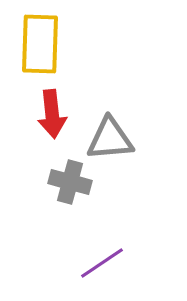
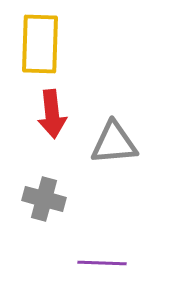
gray triangle: moved 4 px right, 4 px down
gray cross: moved 26 px left, 17 px down
purple line: rotated 36 degrees clockwise
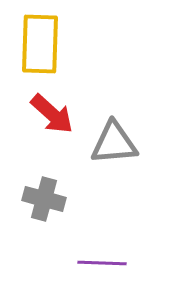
red arrow: rotated 42 degrees counterclockwise
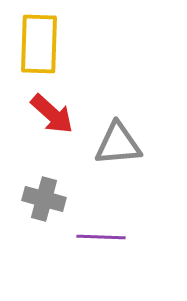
yellow rectangle: moved 1 px left
gray triangle: moved 4 px right, 1 px down
purple line: moved 1 px left, 26 px up
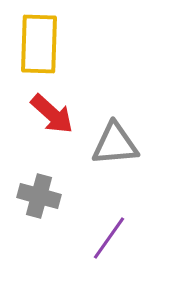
gray triangle: moved 3 px left
gray cross: moved 5 px left, 3 px up
purple line: moved 8 px right, 1 px down; rotated 57 degrees counterclockwise
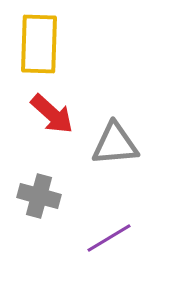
purple line: rotated 24 degrees clockwise
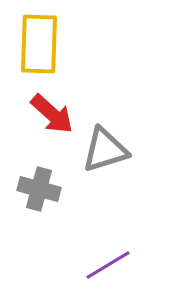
gray triangle: moved 10 px left, 6 px down; rotated 12 degrees counterclockwise
gray cross: moved 7 px up
purple line: moved 1 px left, 27 px down
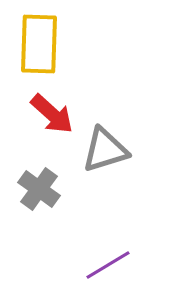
gray cross: rotated 21 degrees clockwise
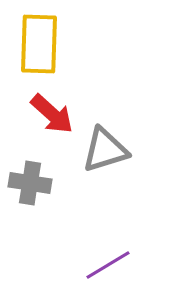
gray cross: moved 9 px left, 6 px up; rotated 27 degrees counterclockwise
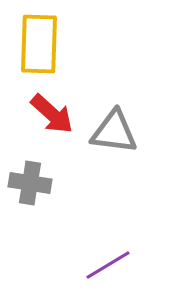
gray triangle: moved 9 px right, 18 px up; rotated 24 degrees clockwise
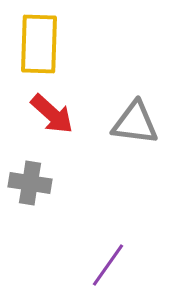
gray triangle: moved 21 px right, 9 px up
purple line: rotated 24 degrees counterclockwise
